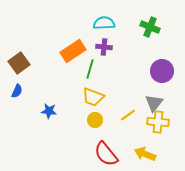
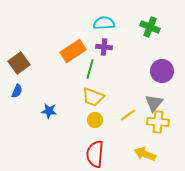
red semicircle: moved 11 px left; rotated 44 degrees clockwise
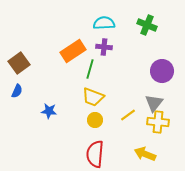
green cross: moved 3 px left, 2 px up
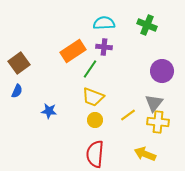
green line: rotated 18 degrees clockwise
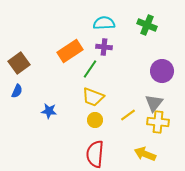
orange rectangle: moved 3 px left
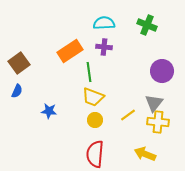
green line: moved 1 px left, 3 px down; rotated 42 degrees counterclockwise
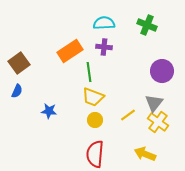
yellow cross: rotated 30 degrees clockwise
